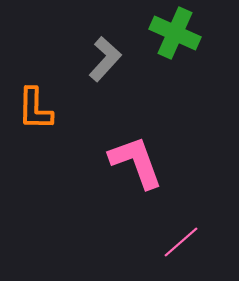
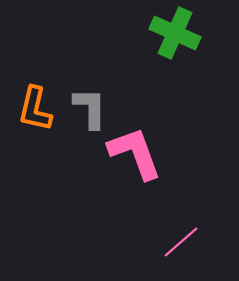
gray L-shape: moved 15 px left, 49 px down; rotated 42 degrees counterclockwise
orange L-shape: rotated 12 degrees clockwise
pink L-shape: moved 1 px left, 9 px up
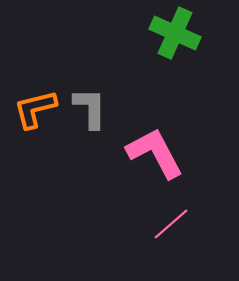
orange L-shape: rotated 63 degrees clockwise
pink L-shape: moved 20 px right; rotated 8 degrees counterclockwise
pink line: moved 10 px left, 18 px up
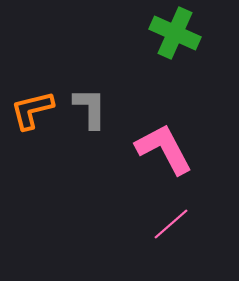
orange L-shape: moved 3 px left, 1 px down
pink L-shape: moved 9 px right, 4 px up
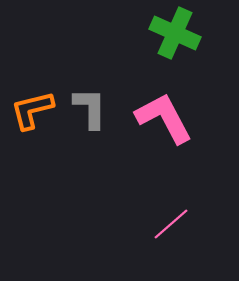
pink L-shape: moved 31 px up
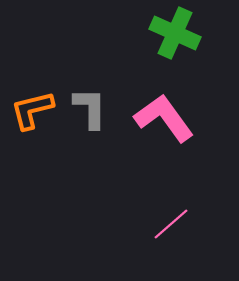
pink L-shape: rotated 8 degrees counterclockwise
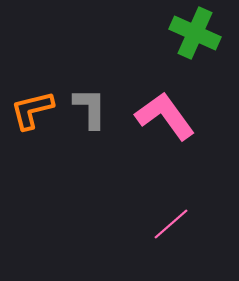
green cross: moved 20 px right
pink L-shape: moved 1 px right, 2 px up
